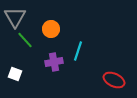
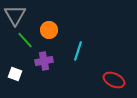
gray triangle: moved 2 px up
orange circle: moved 2 px left, 1 px down
purple cross: moved 10 px left, 1 px up
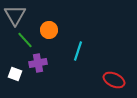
purple cross: moved 6 px left, 2 px down
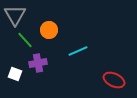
cyan line: rotated 48 degrees clockwise
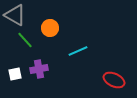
gray triangle: rotated 30 degrees counterclockwise
orange circle: moved 1 px right, 2 px up
purple cross: moved 1 px right, 6 px down
white square: rotated 32 degrees counterclockwise
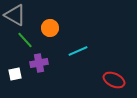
purple cross: moved 6 px up
